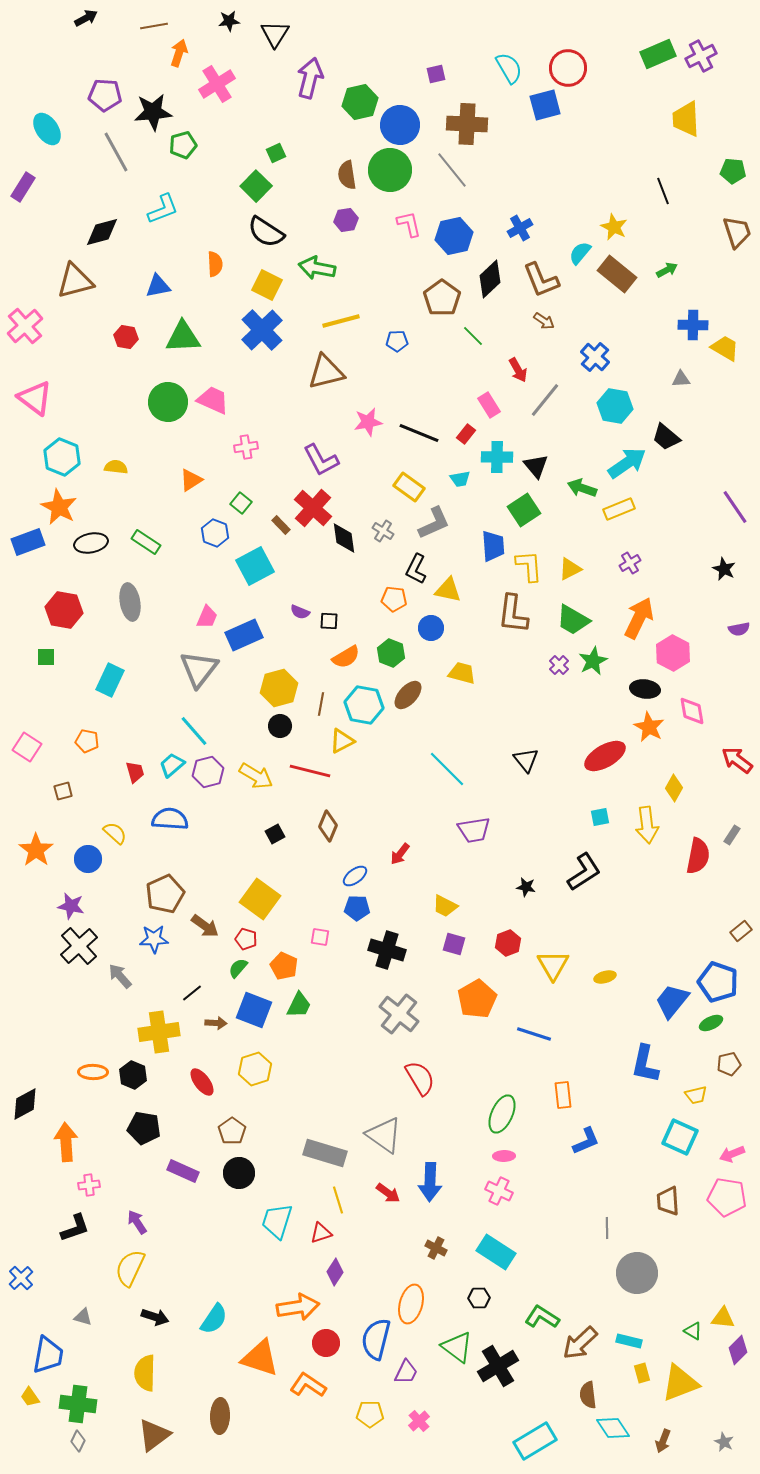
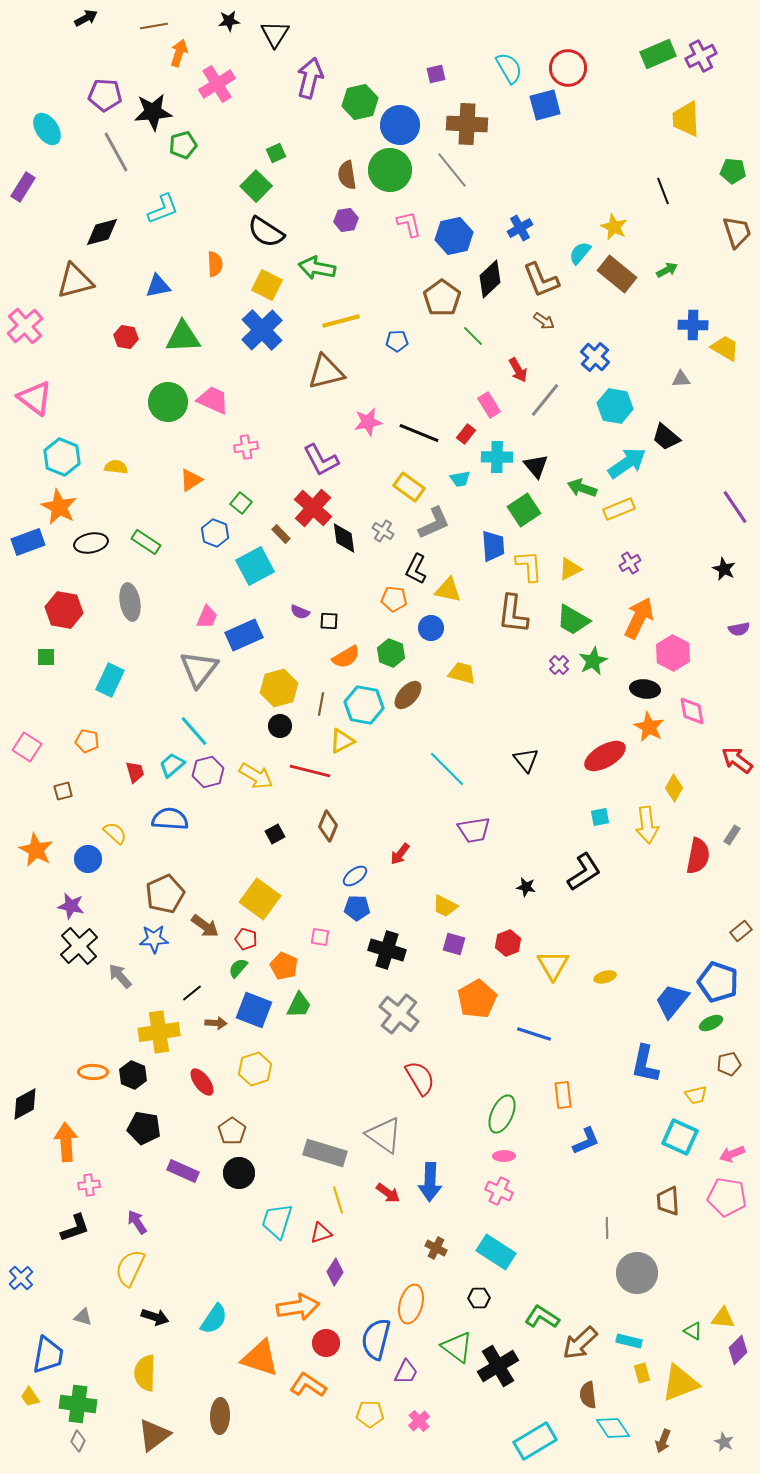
brown rectangle at (281, 525): moved 9 px down
orange star at (36, 850): rotated 8 degrees counterclockwise
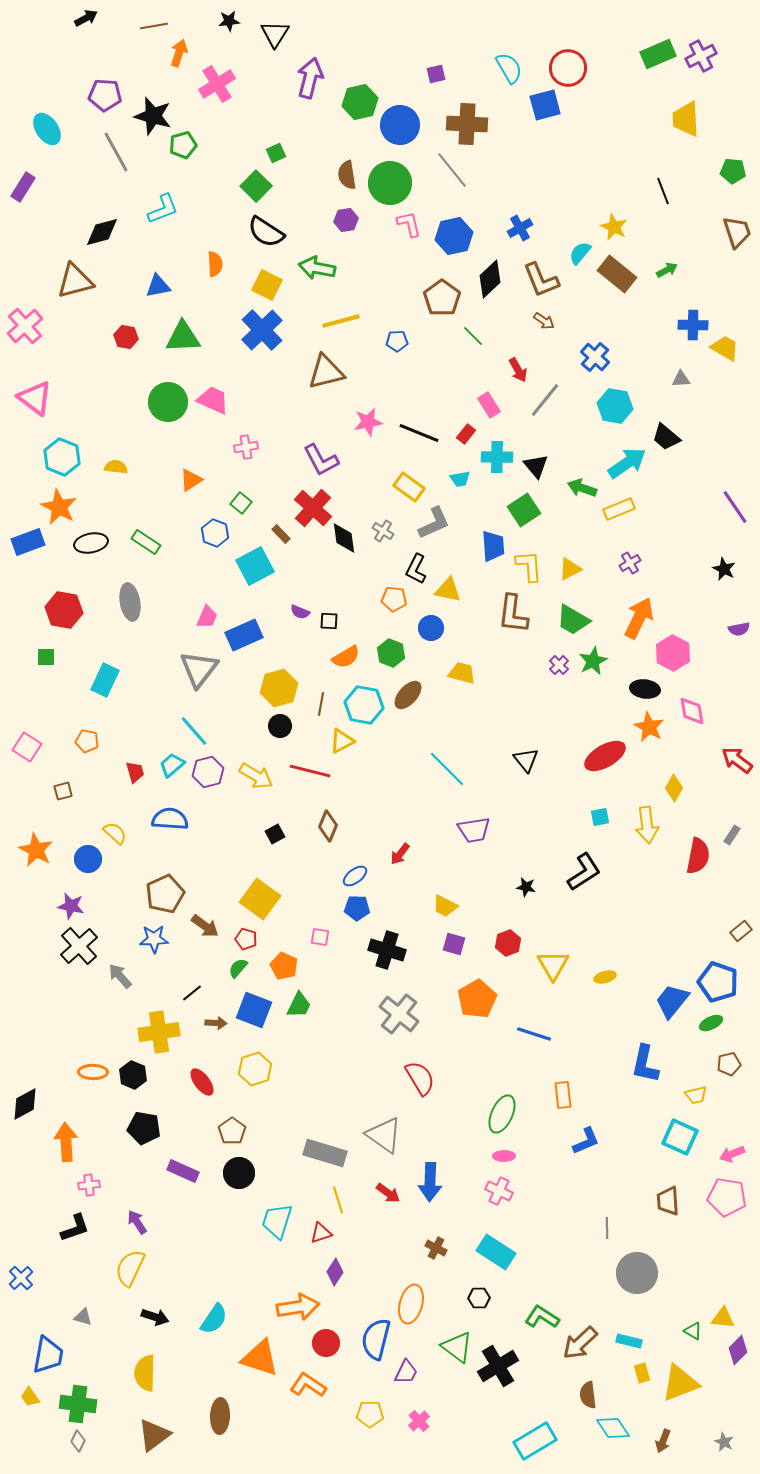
black star at (153, 112): moved 4 px down; rotated 21 degrees clockwise
green circle at (390, 170): moved 13 px down
cyan rectangle at (110, 680): moved 5 px left
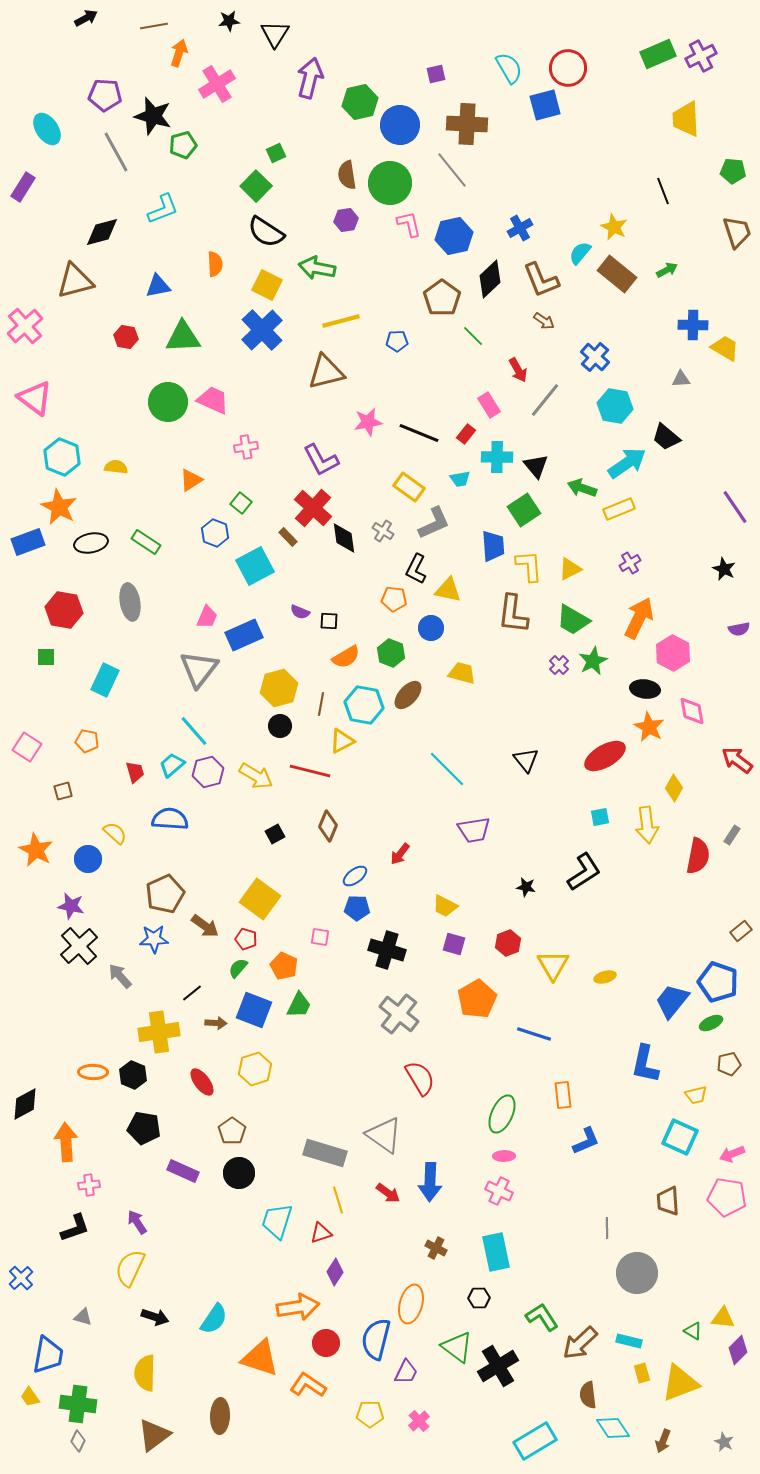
brown rectangle at (281, 534): moved 7 px right, 3 px down
cyan rectangle at (496, 1252): rotated 45 degrees clockwise
green L-shape at (542, 1317): rotated 24 degrees clockwise
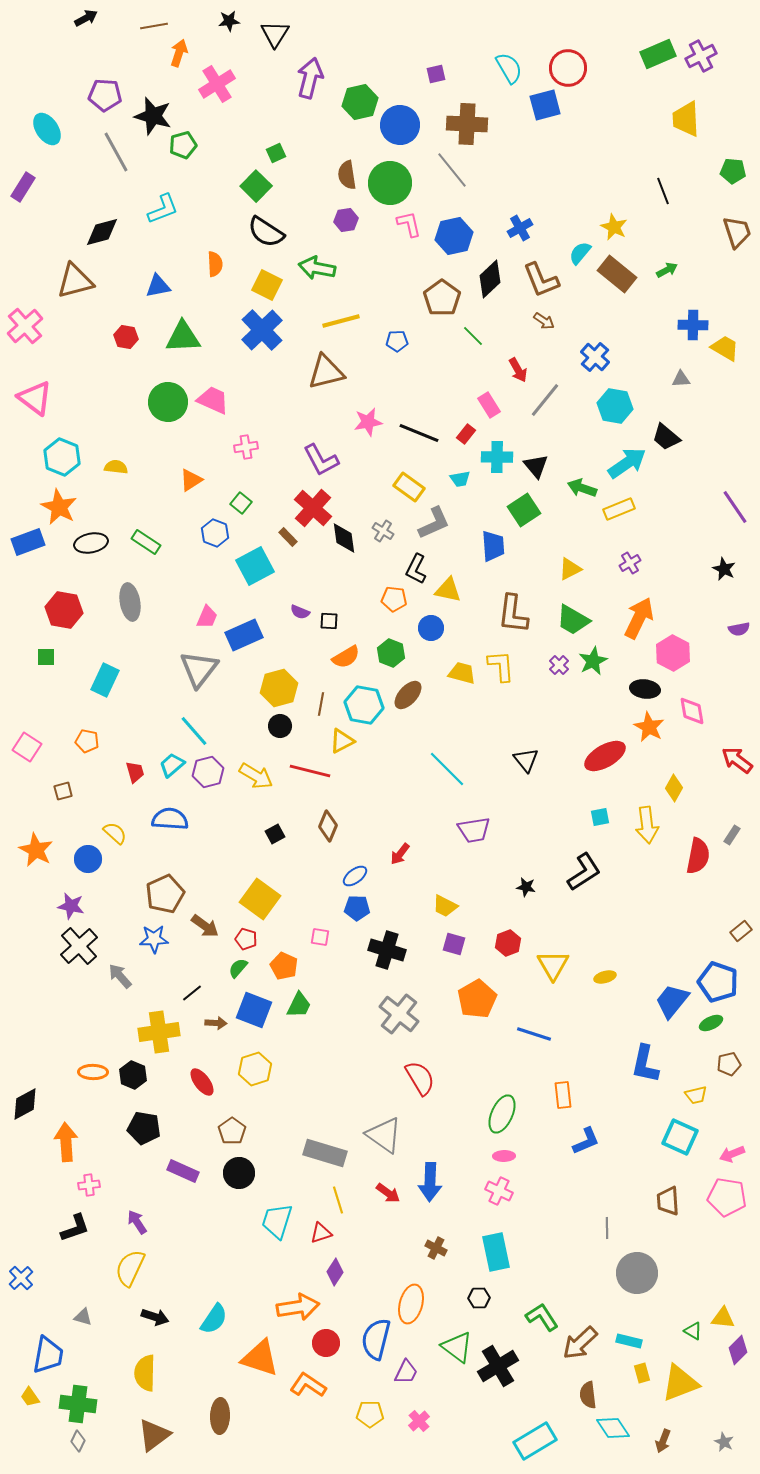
yellow L-shape at (529, 566): moved 28 px left, 100 px down
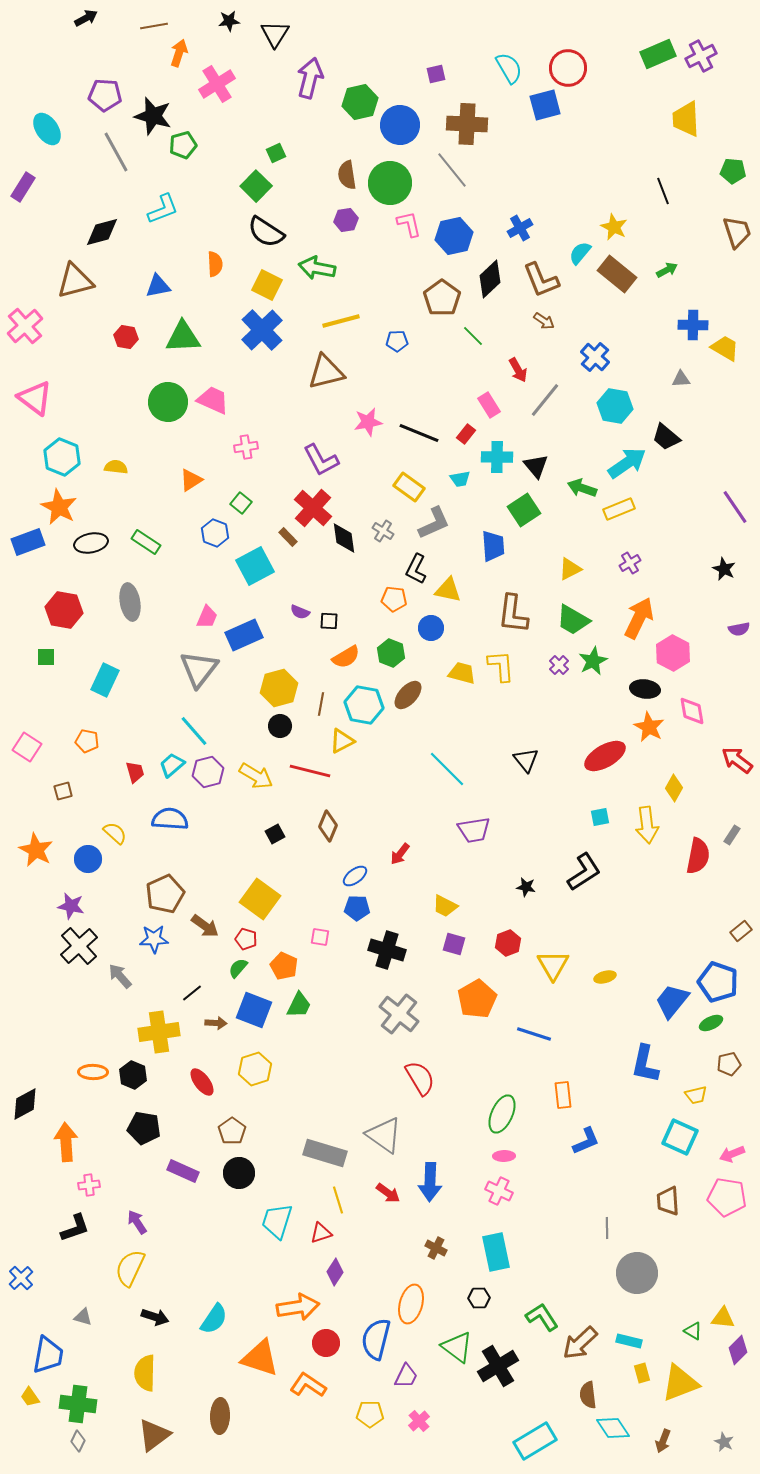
purple trapezoid at (406, 1372): moved 4 px down
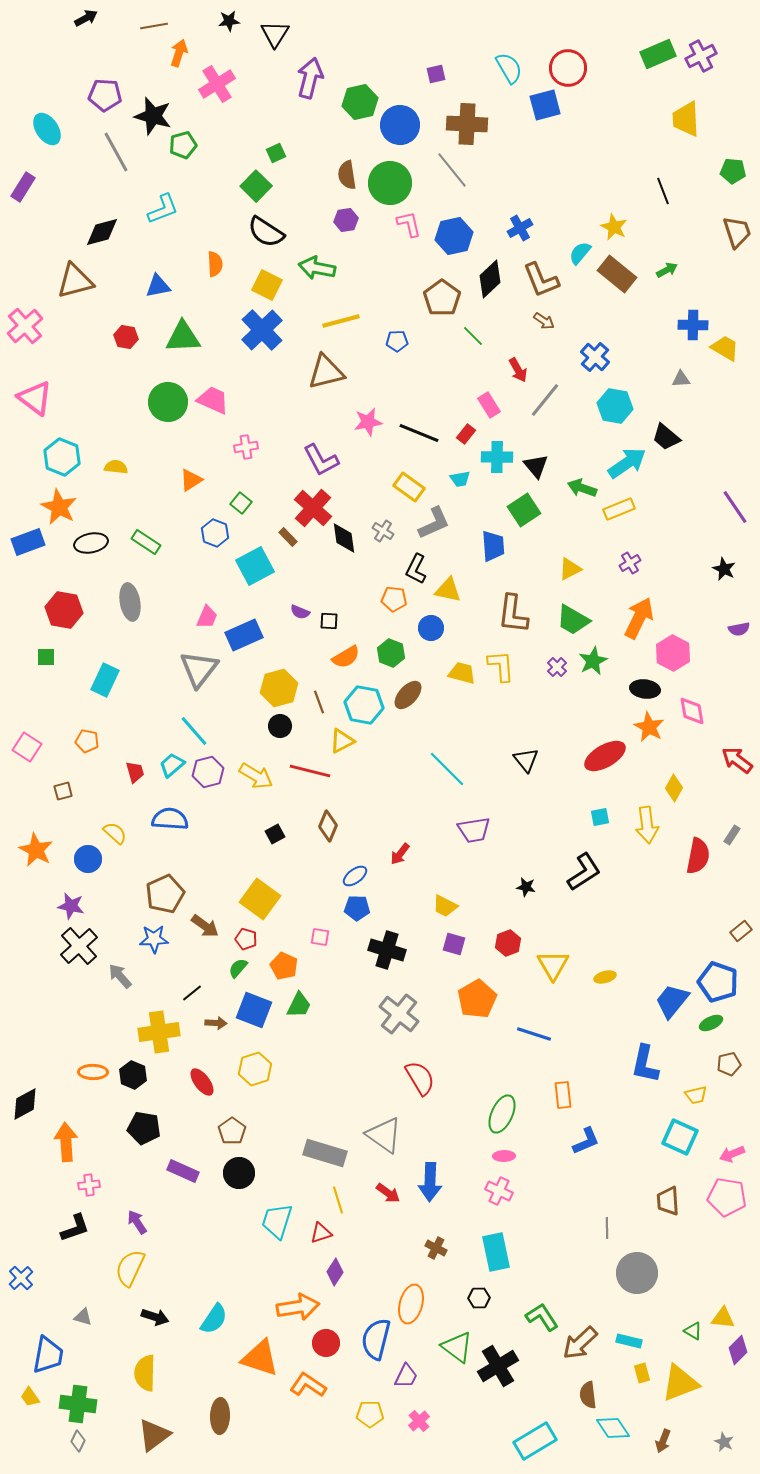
purple cross at (559, 665): moved 2 px left, 2 px down
brown line at (321, 704): moved 2 px left, 2 px up; rotated 30 degrees counterclockwise
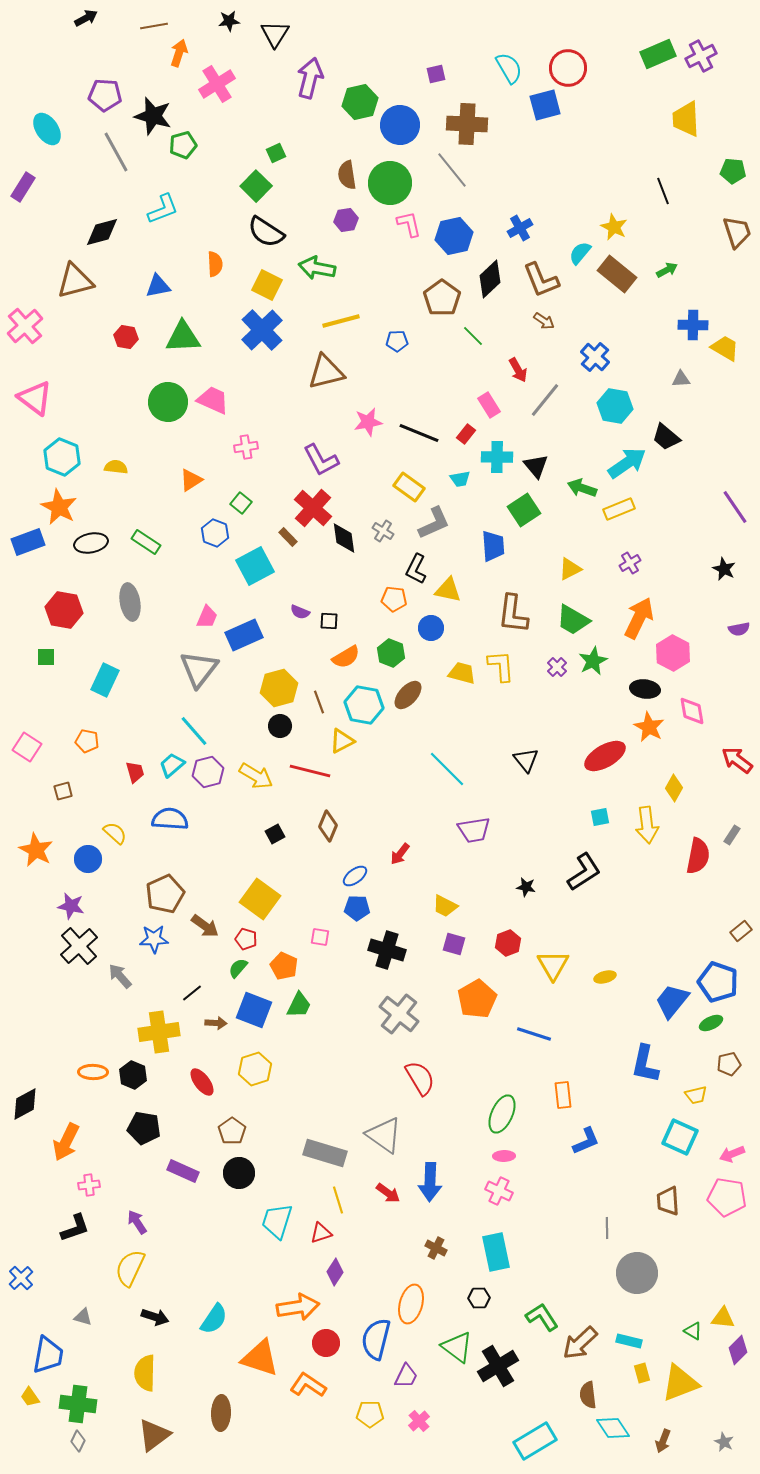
orange arrow at (66, 1142): rotated 150 degrees counterclockwise
brown ellipse at (220, 1416): moved 1 px right, 3 px up
